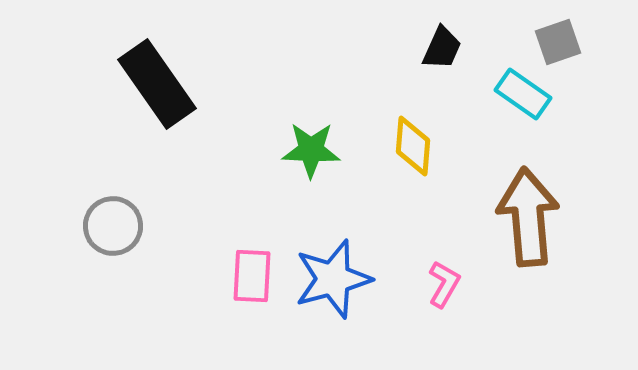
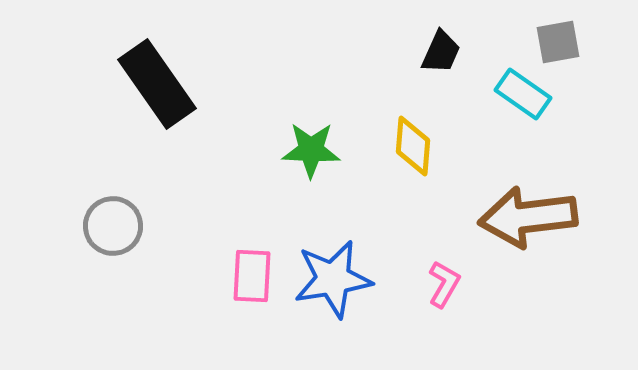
gray square: rotated 9 degrees clockwise
black trapezoid: moved 1 px left, 4 px down
brown arrow: rotated 92 degrees counterclockwise
blue star: rotated 6 degrees clockwise
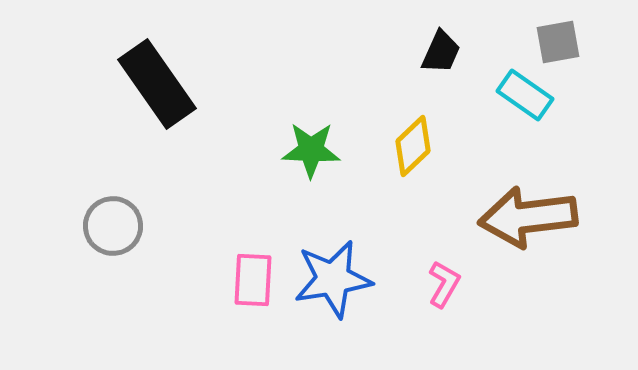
cyan rectangle: moved 2 px right, 1 px down
yellow diamond: rotated 42 degrees clockwise
pink rectangle: moved 1 px right, 4 px down
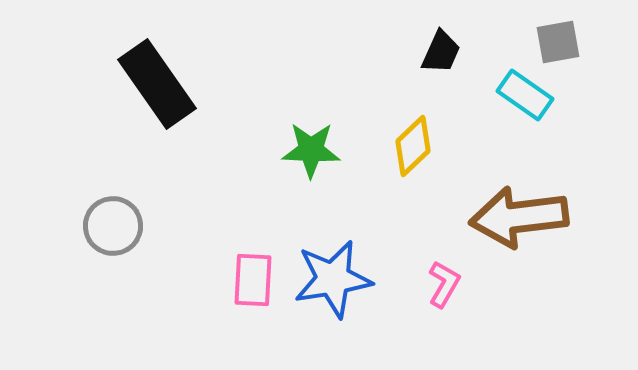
brown arrow: moved 9 px left
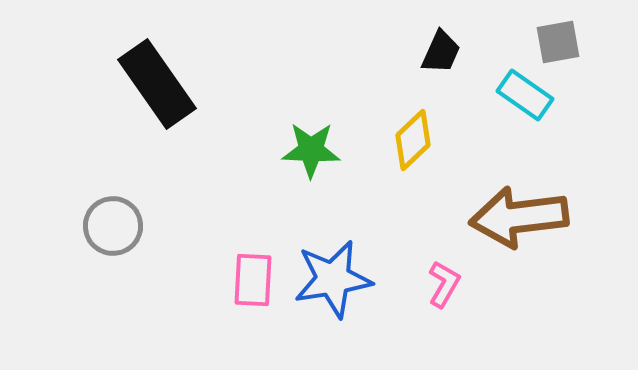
yellow diamond: moved 6 px up
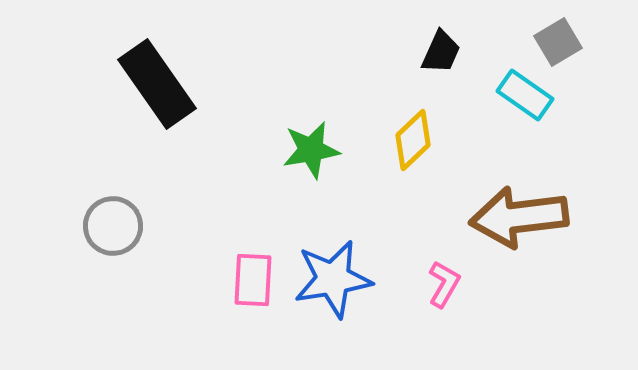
gray square: rotated 21 degrees counterclockwise
green star: rotated 12 degrees counterclockwise
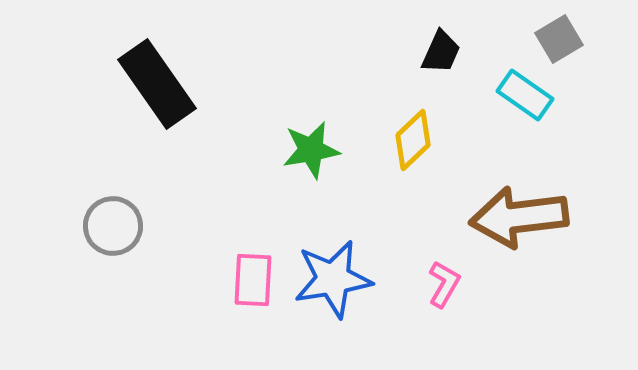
gray square: moved 1 px right, 3 px up
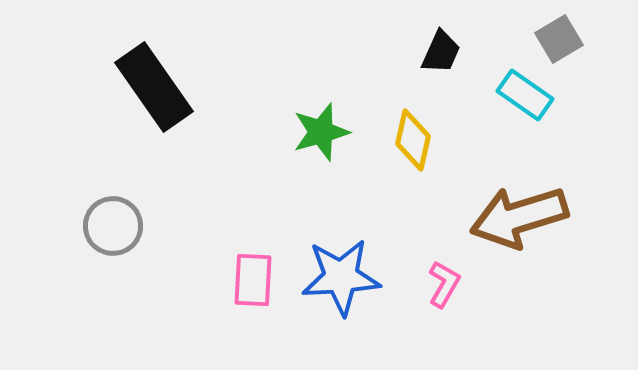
black rectangle: moved 3 px left, 3 px down
yellow diamond: rotated 34 degrees counterclockwise
green star: moved 10 px right, 18 px up; rotated 6 degrees counterclockwise
brown arrow: rotated 10 degrees counterclockwise
blue star: moved 8 px right, 2 px up; rotated 6 degrees clockwise
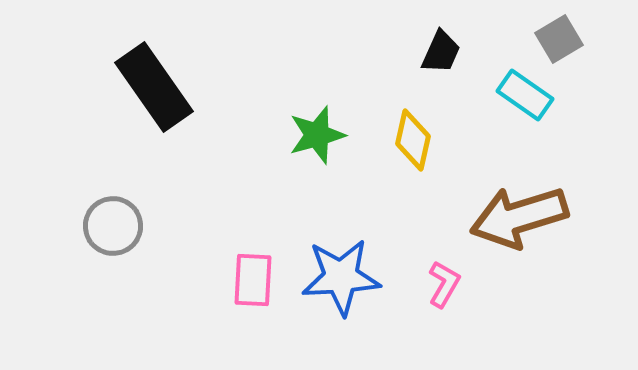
green star: moved 4 px left, 3 px down
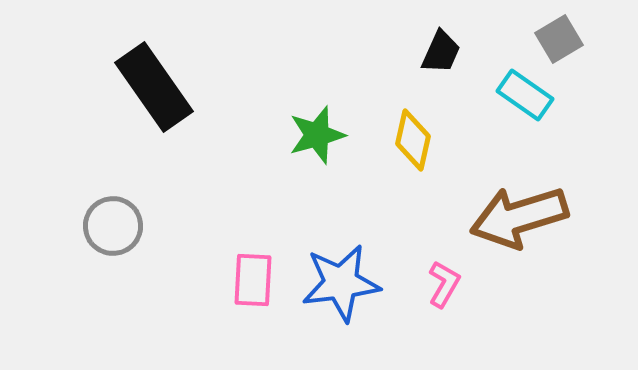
blue star: moved 6 px down; rotated 4 degrees counterclockwise
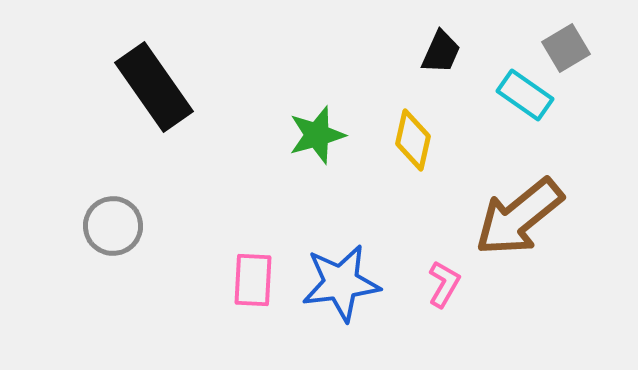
gray square: moved 7 px right, 9 px down
brown arrow: rotated 22 degrees counterclockwise
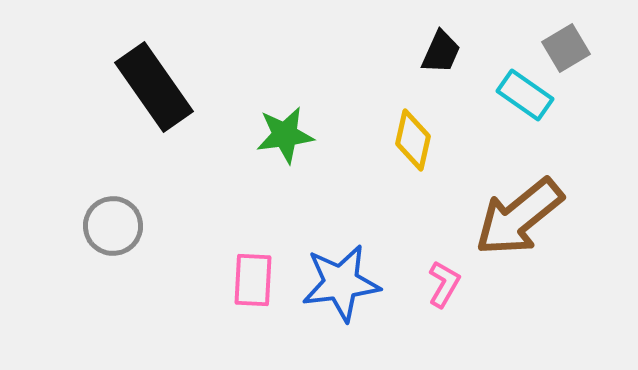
green star: moved 32 px left; rotated 8 degrees clockwise
